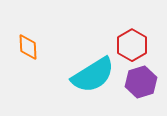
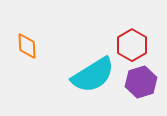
orange diamond: moved 1 px left, 1 px up
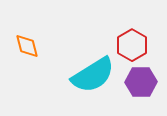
orange diamond: rotated 12 degrees counterclockwise
purple hexagon: rotated 16 degrees clockwise
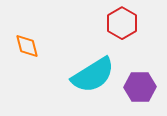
red hexagon: moved 10 px left, 22 px up
purple hexagon: moved 1 px left, 5 px down
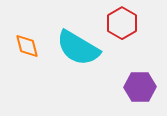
cyan semicircle: moved 15 px left, 27 px up; rotated 63 degrees clockwise
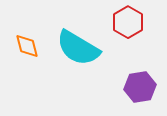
red hexagon: moved 6 px right, 1 px up
purple hexagon: rotated 8 degrees counterclockwise
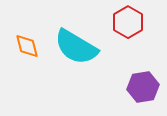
cyan semicircle: moved 2 px left, 1 px up
purple hexagon: moved 3 px right
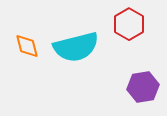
red hexagon: moved 1 px right, 2 px down
cyan semicircle: rotated 45 degrees counterclockwise
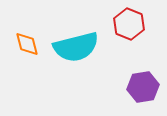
red hexagon: rotated 8 degrees counterclockwise
orange diamond: moved 2 px up
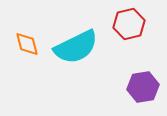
red hexagon: rotated 24 degrees clockwise
cyan semicircle: rotated 12 degrees counterclockwise
